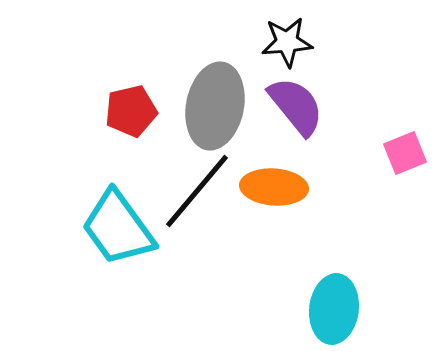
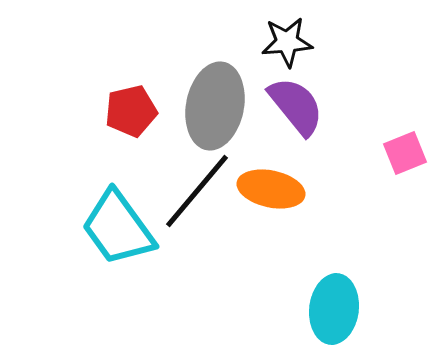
orange ellipse: moved 3 px left, 2 px down; rotated 8 degrees clockwise
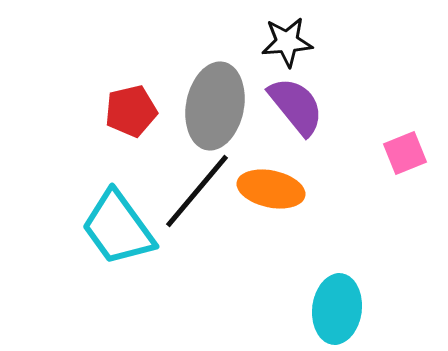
cyan ellipse: moved 3 px right
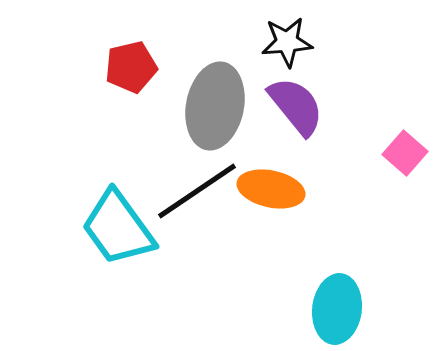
red pentagon: moved 44 px up
pink square: rotated 27 degrees counterclockwise
black line: rotated 16 degrees clockwise
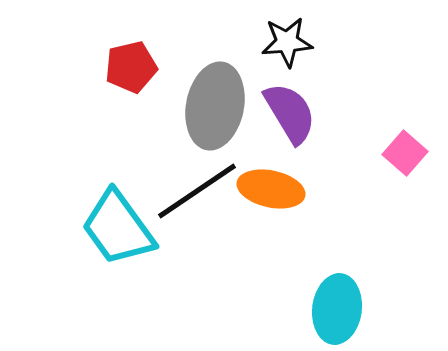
purple semicircle: moved 6 px left, 7 px down; rotated 8 degrees clockwise
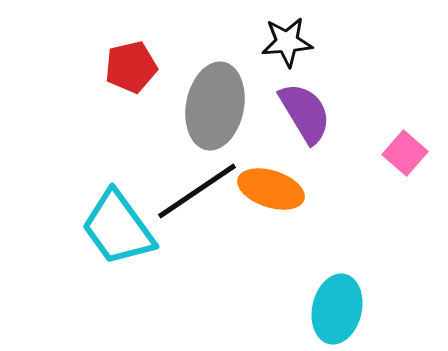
purple semicircle: moved 15 px right
orange ellipse: rotated 6 degrees clockwise
cyan ellipse: rotated 6 degrees clockwise
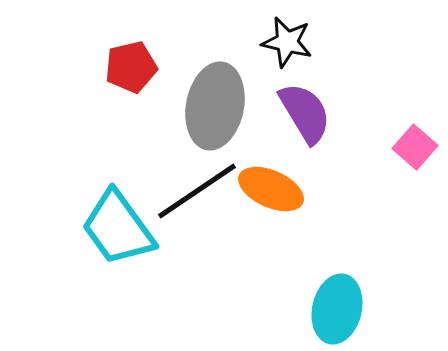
black star: rotated 18 degrees clockwise
pink square: moved 10 px right, 6 px up
orange ellipse: rotated 6 degrees clockwise
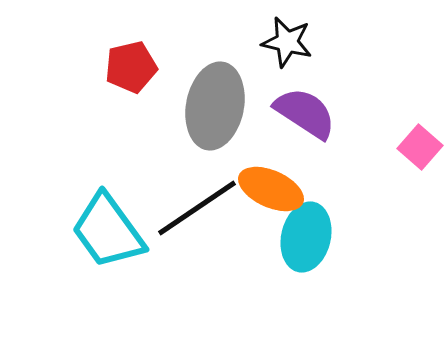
purple semicircle: rotated 26 degrees counterclockwise
pink square: moved 5 px right
black line: moved 17 px down
cyan trapezoid: moved 10 px left, 3 px down
cyan ellipse: moved 31 px left, 72 px up
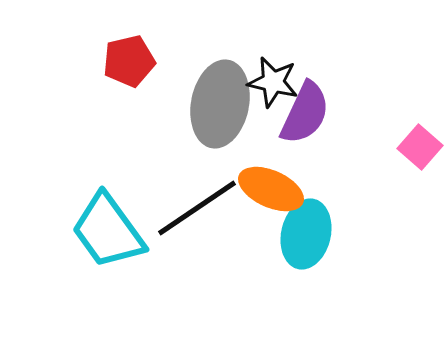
black star: moved 14 px left, 40 px down
red pentagon: moved 2 px left, 6 px up
gray ellipse: moved 5 px right, 2 px up
purple semicircle: rotated 82 degrees clockwise
cyan ellipse: moved 3 px up
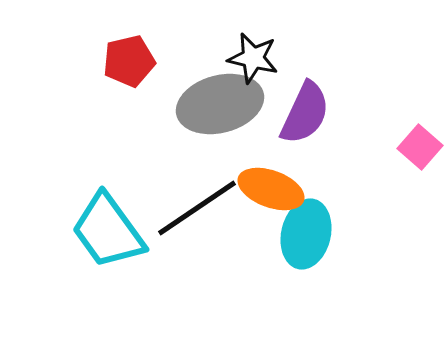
black star: moved 20 px left, 24 px up
gray ellipse: rotated 64 degrees clockwise
orange ellipse: rotated 4 degrees counterclockwise
